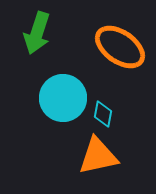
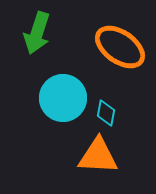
cyan diamond: moved 3 px right, 1 px up
orange triangle: rotated 15 degrees clockwise
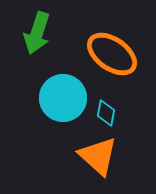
orange ellipse: moved 8 px left, 7 px down
orange triangle: rotated 39 degrees clockwise
